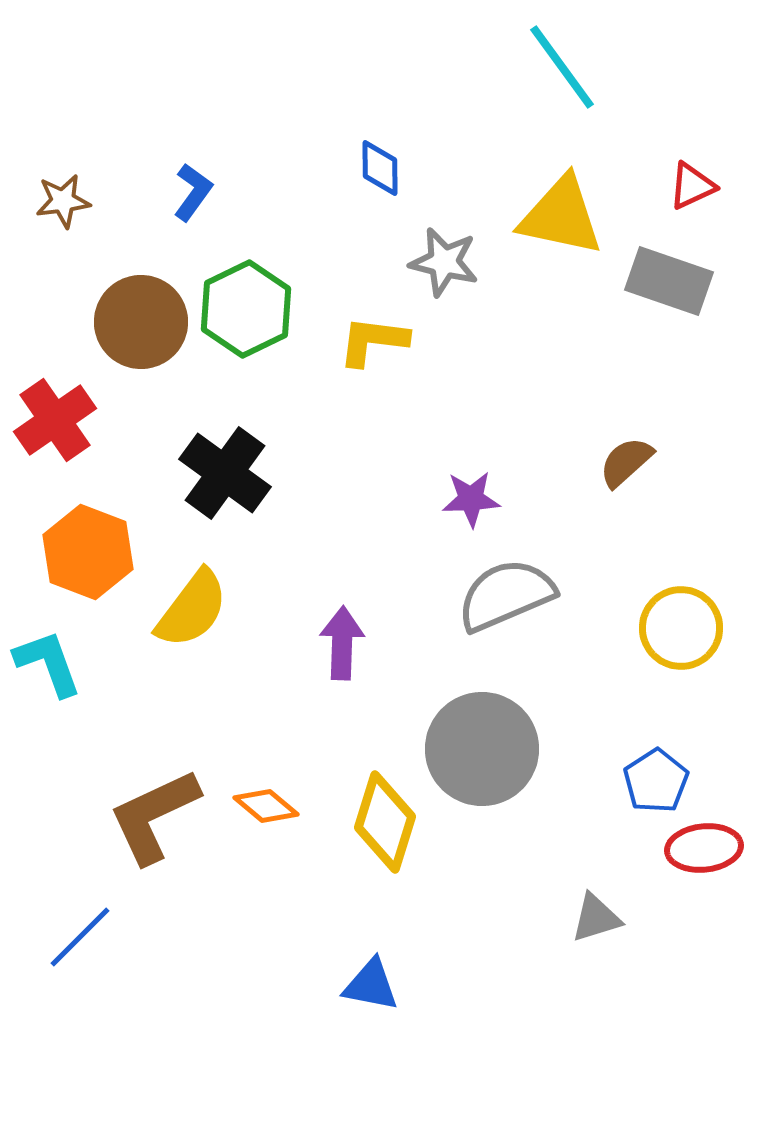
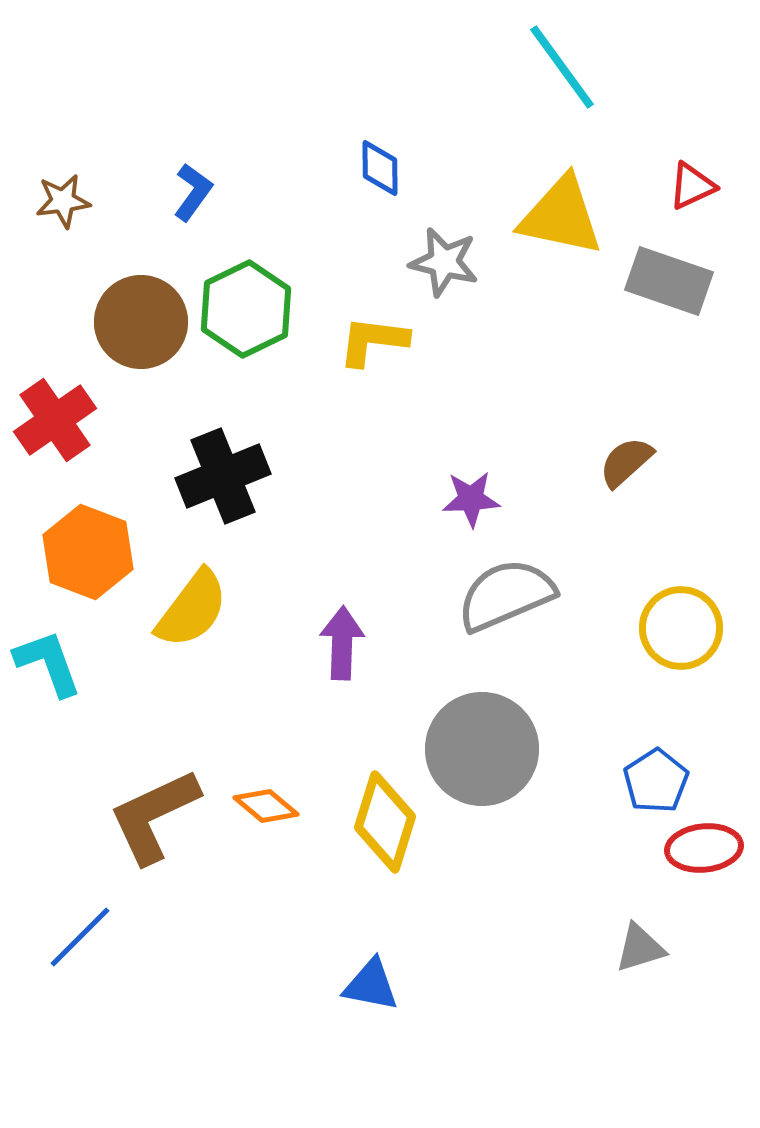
black cross: moved 2 px left, 3 px down; rotated 32 degrees clockwise
gray triangle: moved 44 px right, 30 px down
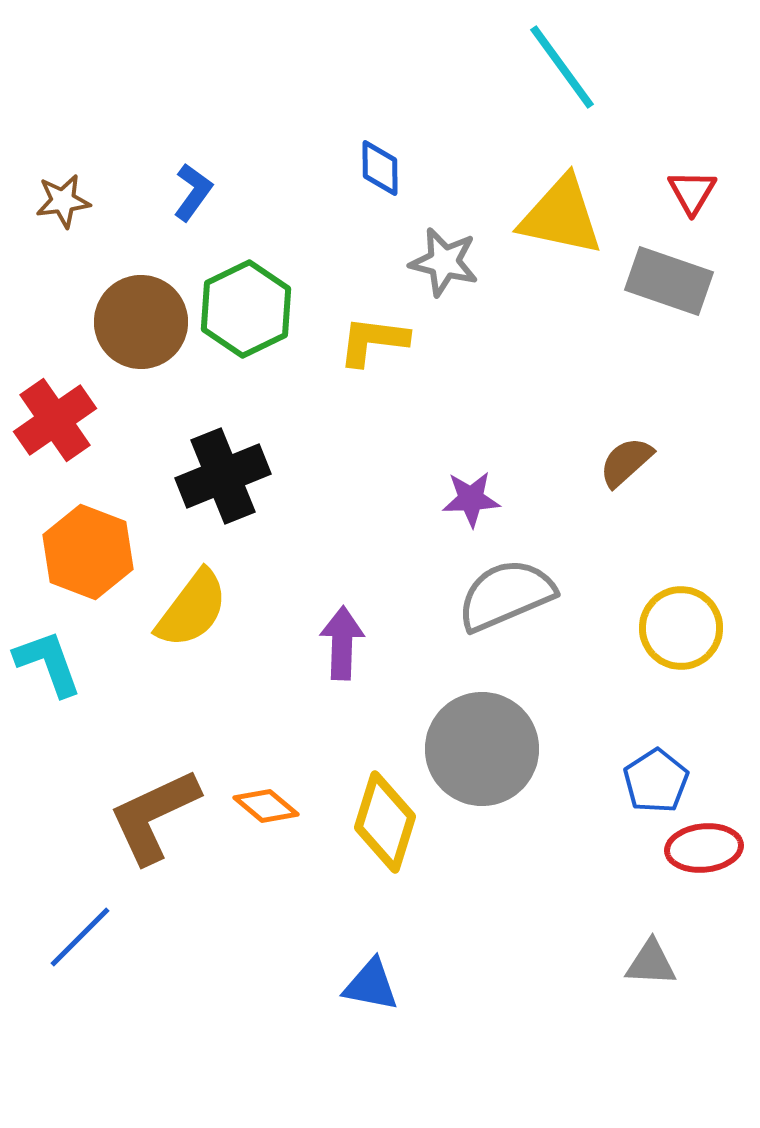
red triangle: moved 6 px down; rotated 34 degrees counterclockwise
gray triangle: moved 11 px right, 15 px down; rotated 20 degrees clockwise
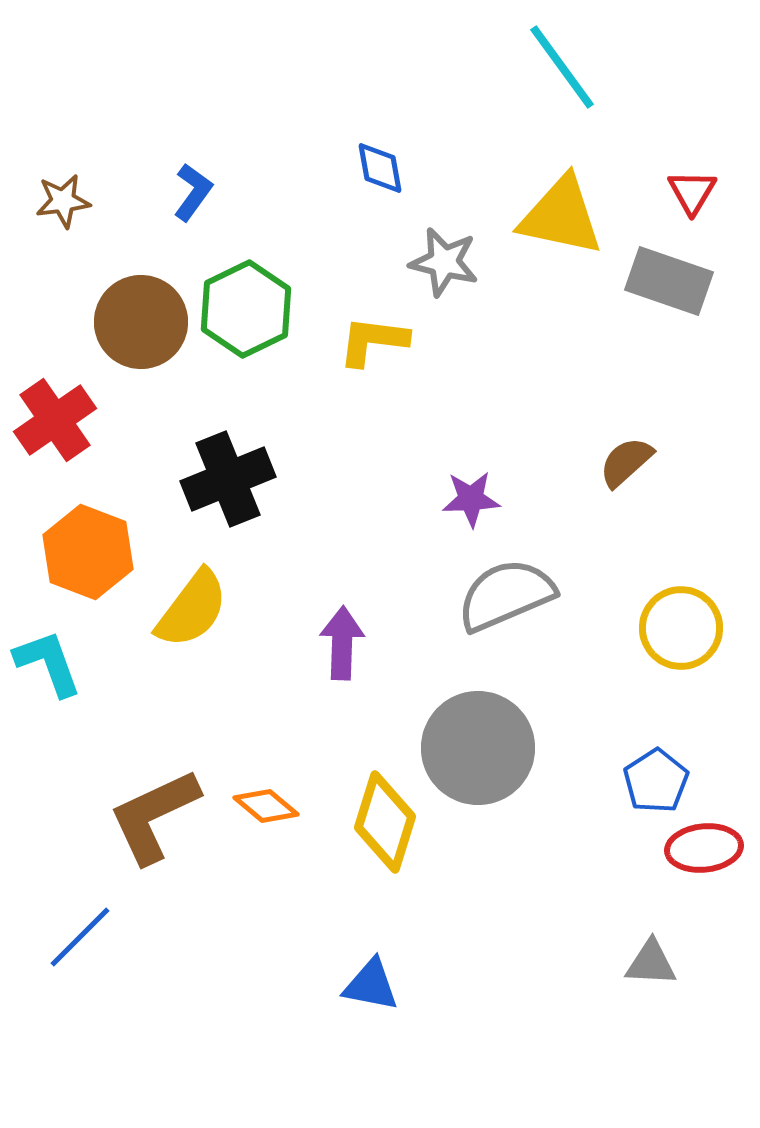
blue diamond: rotated 10 degrees counterclockwise
black cross: moved 5 px right, 3 px down
gray circle: moved 4 px left, 1 px up
